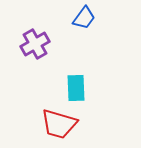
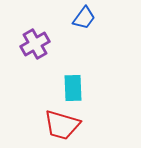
cyan rectangle: moved 3 px left
red trapezoid: moved 3 px right, 1 px down
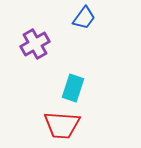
cyan rectangle: rotated 20 degrees clockwise
red trapezoid: rotated 12 degrees counterclockwise
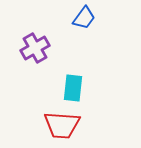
purple cross: moved 4 px down
cyan rectangle: rotated 12 degrees counterclockwise
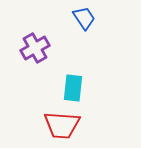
blue trapezoid: rotated 70 degrees counterclockwise
